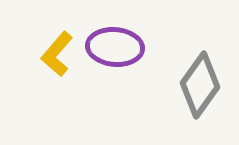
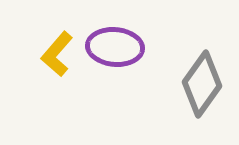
gray diamond: moved 2 px right, 1 px up
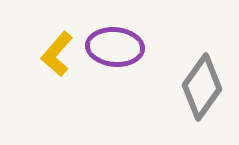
gray diamond: moved 3 px down
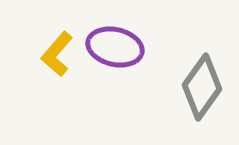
purple ellipse: rotated 8 degrees clockwise
